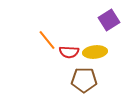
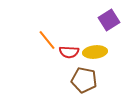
brown pentagon: rotated 10 degrees clockwise
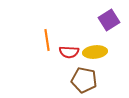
orange line: rotated 30 degrees clockwise
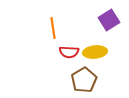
orange line: moved 6 px right, 12 px up
brown pentagon: rotated 30 degrees clockwise
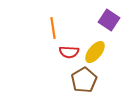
purple square: rotated 25 degrees counterclockwise
yellow ellipse: rotated 45 degrees counterclockwise
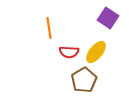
purple square: moved 1 px left, 2 px up
orange line: moved 4 px left
yellow ellipse: moved 1 px right
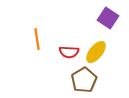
orange line: moved 12 px left, 11 px down
